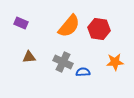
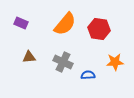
orange semicircle: moved 4 px left, 2 px up
blue semicircle: moved 5 px right, 3 px down
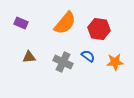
orange semicircle: moved 1 px up
blue semicircle: moved 19 px up; rotated 40 degrees clockwise
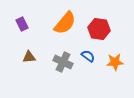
purple rectangle: moved 1 px right, 1 px down; rotated 40 degrees clockwise
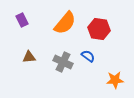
purple rectangle: moved 4 px up
orange star: moved 18 px down
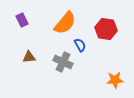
red hexagon: moved 7 px right
blue semicircle: moved 8 px left, 11 px up; rotated 24 degrees clockwise
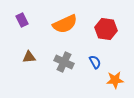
orange semicircle: moved 1 px down; rotated 25 degrees clockwise
blue semicircle: moved 15 px right, 17 px down
gray cross: moved 1 px right
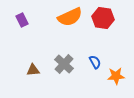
orange semicircle: moved 5 px right, 7 px up
red hexagon: moved 3 px left, 11 px up
brown triangle: moved 4 px right, 13 px down
gray cross: moved 2 px down; rotated 18 degrees clockwise
orange star: moved 1 px right, 4 px up
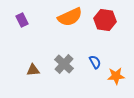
red hexagon: moved 2 px right, 2 px down
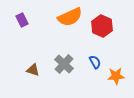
red hexagon: moved 3 px left, 6 px down; rotated 15 degrees clockwise
brown triangle: rotated 24 degrees clockwise
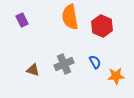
orange semicircle: rotated 105 degrees clockwise
gray cross: rotated 24 degrees clockwise
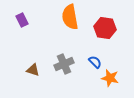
red hexagon: moved 3 px right, 2 px down; rotated 15 degrees counterclockwise
blue semicircle: rotated 16 degrees counterclockwise
orange star: moved 6 px left, 2 px down; rotated 18 degrees clockwise
